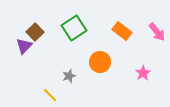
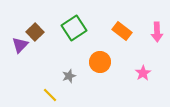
pink arrow: rotated 36 degrees clockwise
purple triangle: moved 4 px left, 1 px up
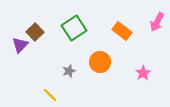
pink arrow: moved 10 px up; rotated 30 degrees clockwise
gray star: moved 5 px up
